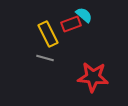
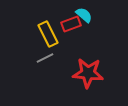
gray line: rotated 42 degrees counterclockwise
red star: moved 5 px left, 4 px up
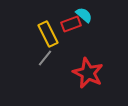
gray line: rotated 24 degrees counterclockwise
red star: rotated 20 degrees clockwise
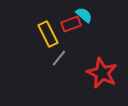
gray line: moved 14 px right
red star: moved 14 px right
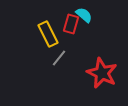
red rectangle: rotated 54 degrees counterclockwise
